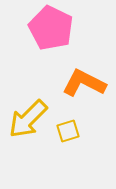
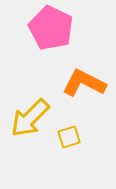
yellow arrow: moved 2 px right, 1 px up
yellow square: moved 1 px right, 6 px down
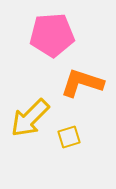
pink pentagon: moved 1 px right, 7 px down; rotated 30 degrees counterclockwise
orange L-shape: moved 2 px left; rotated 9 degrees counterclockwise
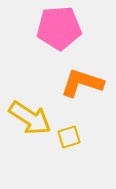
pink pentagon: moved 7 px right, 7 px up
yellow arrow: rotated 102 degrees counterclockwise
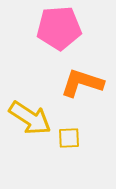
yellow square: moved 1 px down; rotated 15 degrees clockwise
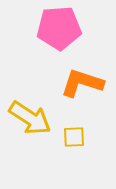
yellow square: moved 5 px right, 1 px up
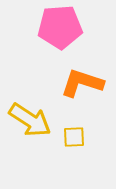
pink pentagon: moved 1 px right, 1 px up
yellow arrow: moved 2 px down
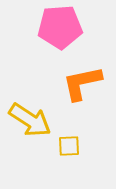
orange L-shape: rotated 30 degrees counterclockwise
yellow square: moved 5 px left, 9 px down
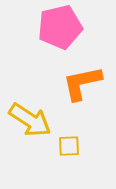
pink pentagon: rotated 9 degrees counterclockwise
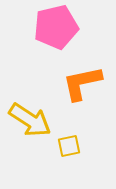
pink pentagon: moved 4 px left
yellow square: rotated 10 degrees counterclockwise
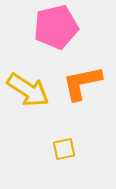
yellow arrow: moved 2 px left, 30 px up
yellow square: moved 5 px left, 3 px down
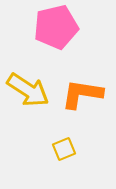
orange L-shape: moved 11 px down; rotated 21 degrees clockwise
yellow square: rotated 10 degrees counterclockwise
